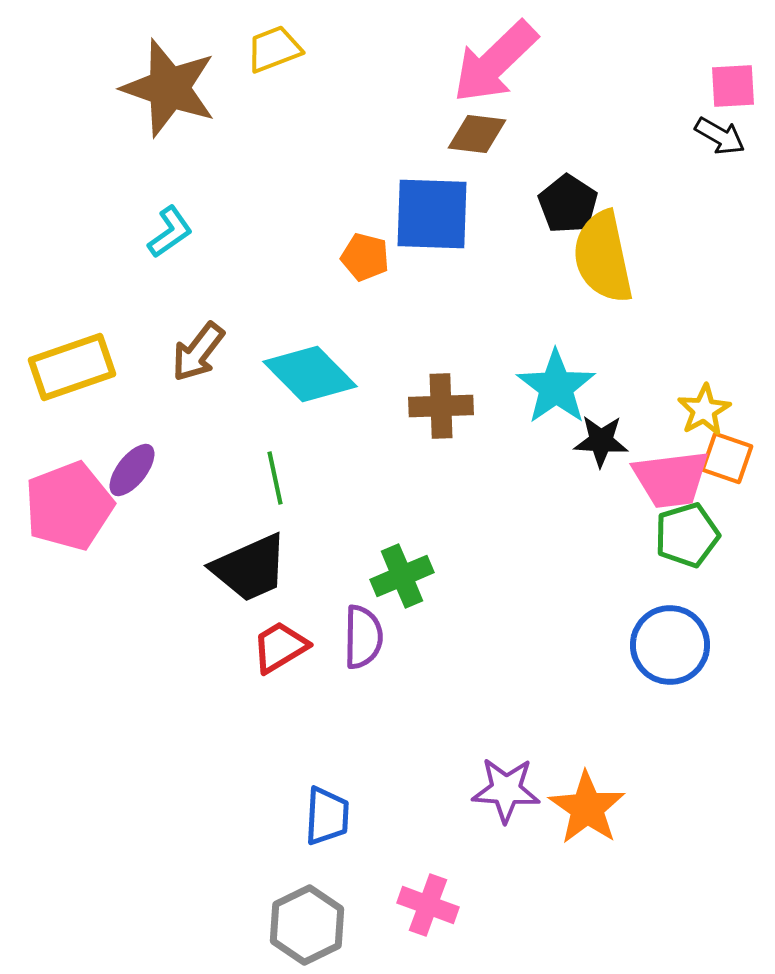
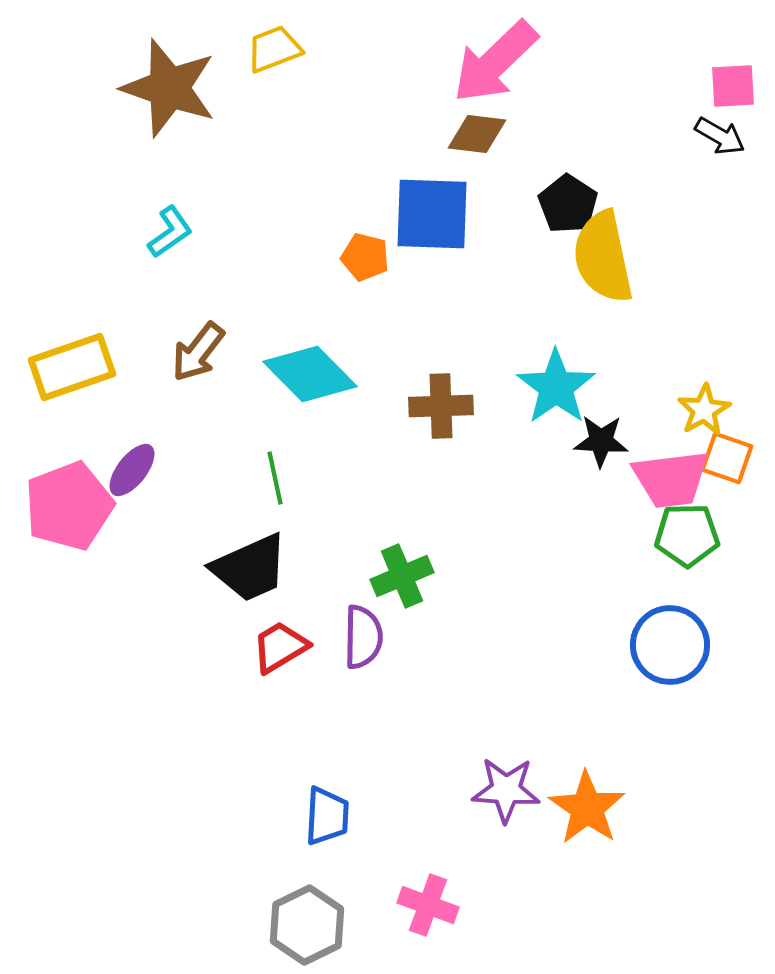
green pentagon: rotated 16 degrees clockwise
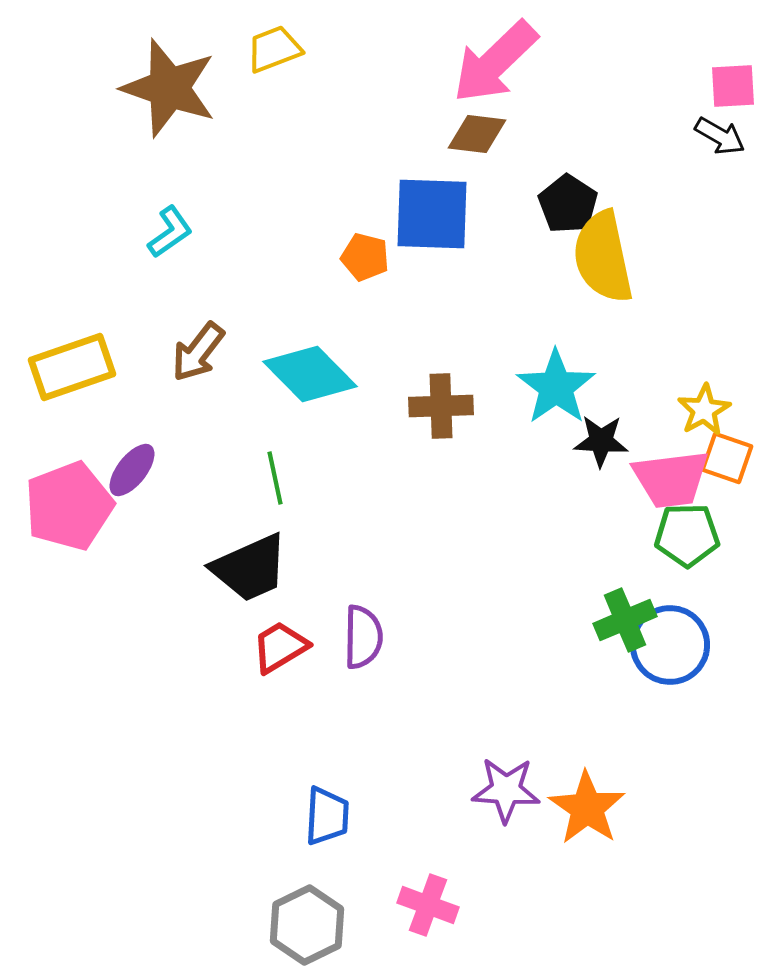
green cross: moved 223 px right, 44 px down
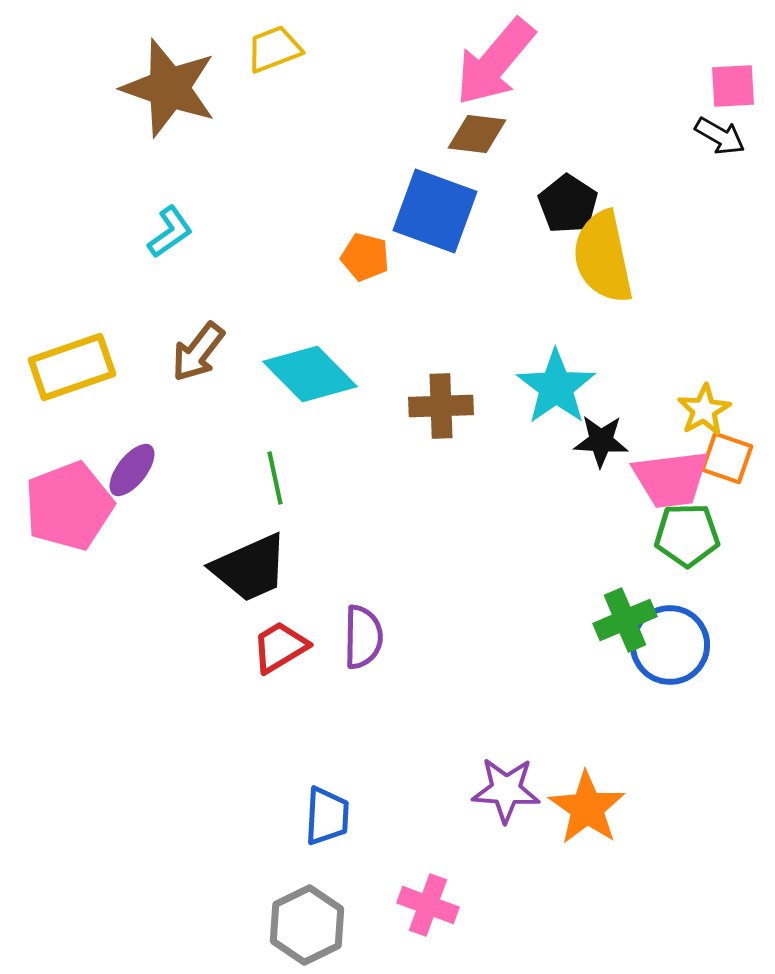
pink arrow: rotated 6 degrees counterclockwise
blue square: moved 3 px right, 3 px up; rotated 18 degrees clockwise
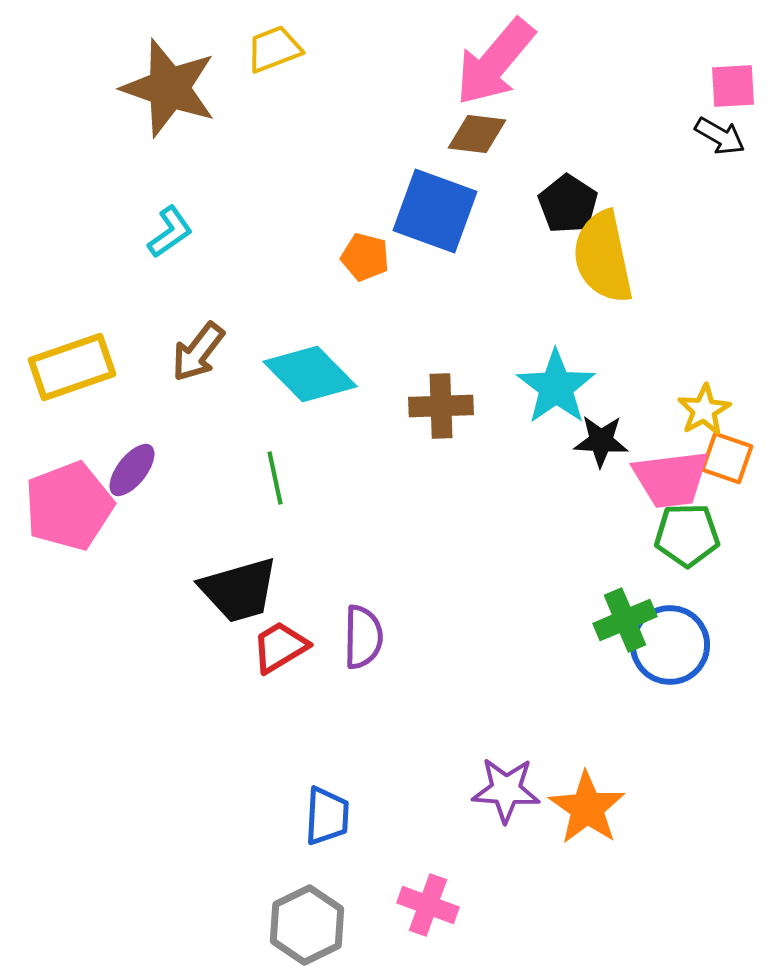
black trapezoid: moved 11 px left, 22 px down; rotated 8 degrees clockwise
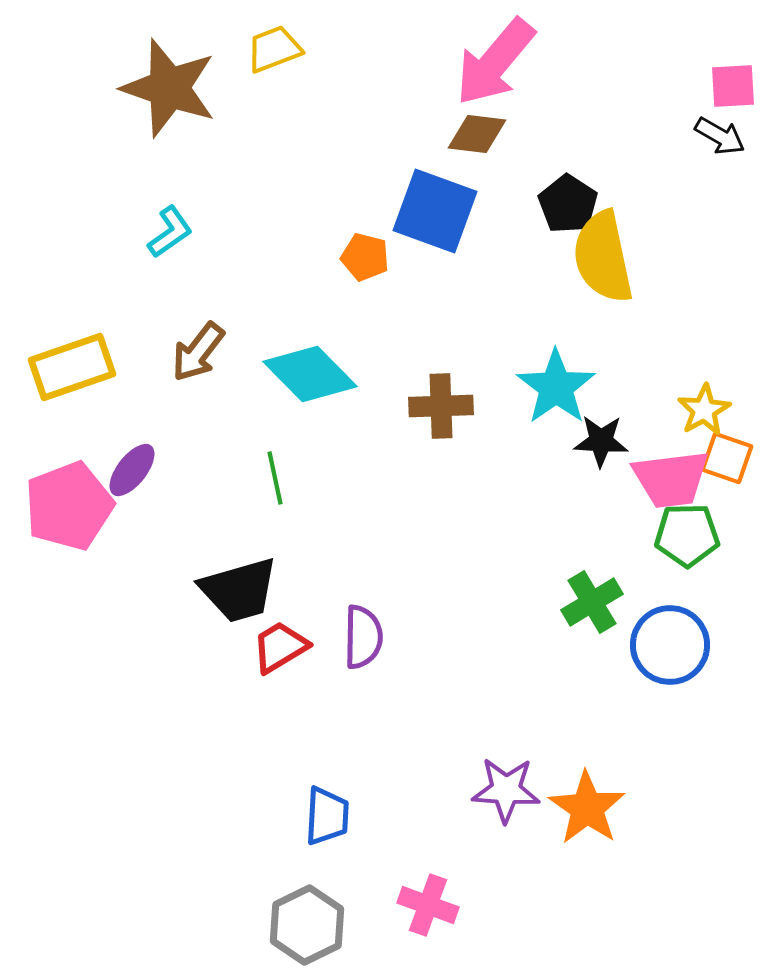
green cross: moved 33 px left, 18 px up; rotated 8 degrees counterclockwise
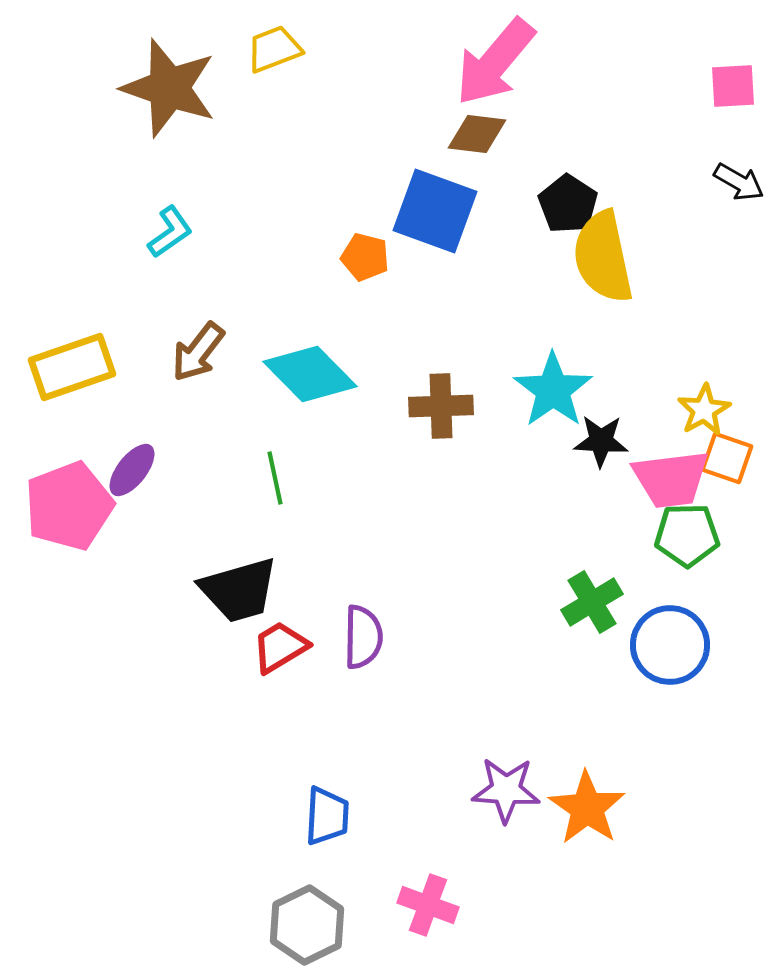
black arrow: moved 19 px right, 46 px down
cyan star: moved 3 px left, 3 px down
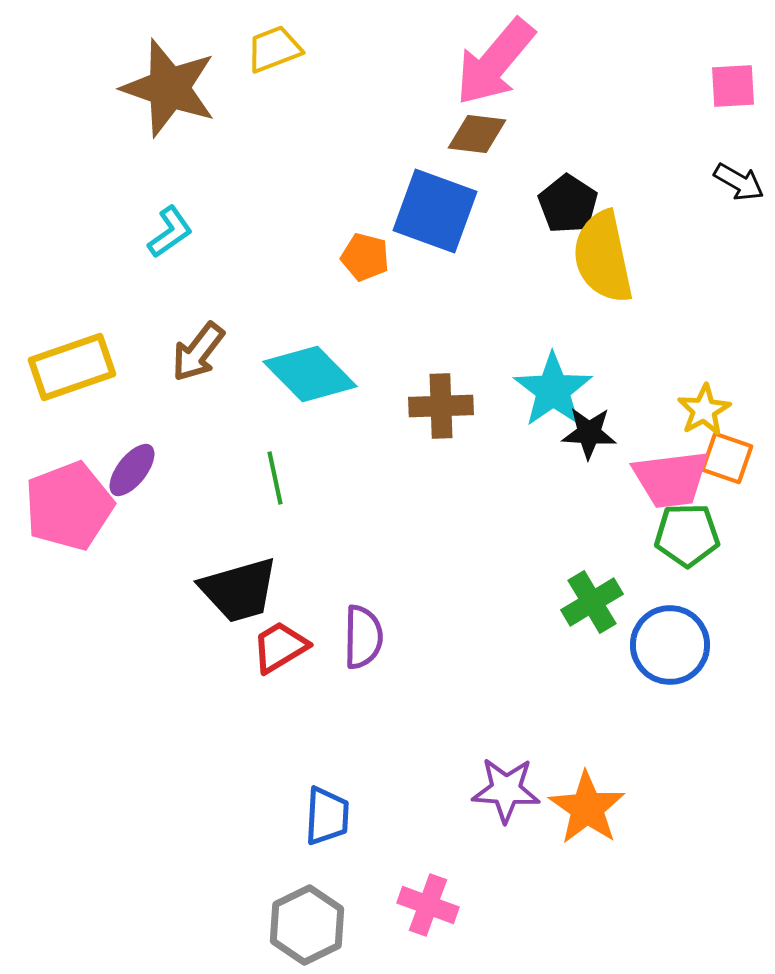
black star: moved 12 px left, 8 px up
